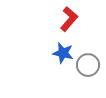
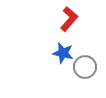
gray circle: moved 3 px left, 2 px down
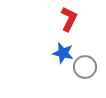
red L-shape: rotated 15 degrees counterclockwise
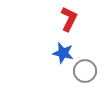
gray circle: moved 4 px down
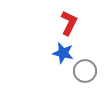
red L-shape: moved 4 px down
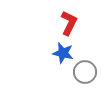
gray circle: moved 1 px down
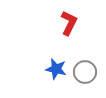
blue star: moved 7 px left, 16 px down
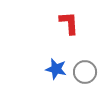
red L-shape: rotated 30 degrees counterclockwise
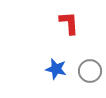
gray circle: moved 5 px right, 1 px up
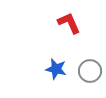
red L-shape: rotated 20 degrees counterclockwise
